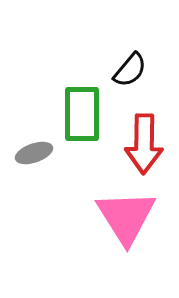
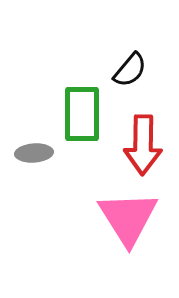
red arrow: moved 1 px left, 1 px down
gray ellipse: rotated 15 degrees clockwise
pink triangle: moved 2 px right, 1 px down
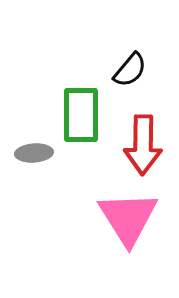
green rectangle: moved 1 px left, 1 px down
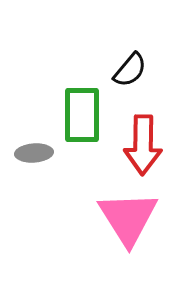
green rectangle: moved 1 px right
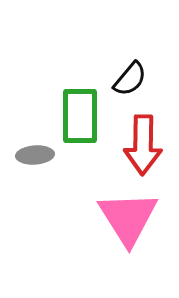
black semicircle: moved 9 px down
green rectangle: moved 2 px left, 1 px down
gray ellipse: moved 1 px right, 2 px down
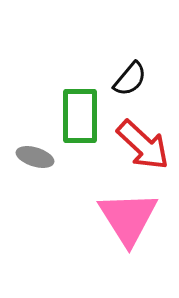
red arrow: rotated 48 degrees counterclockwise
gray ellipse: moved 2 px down; rotated 21 degrees clockwise
